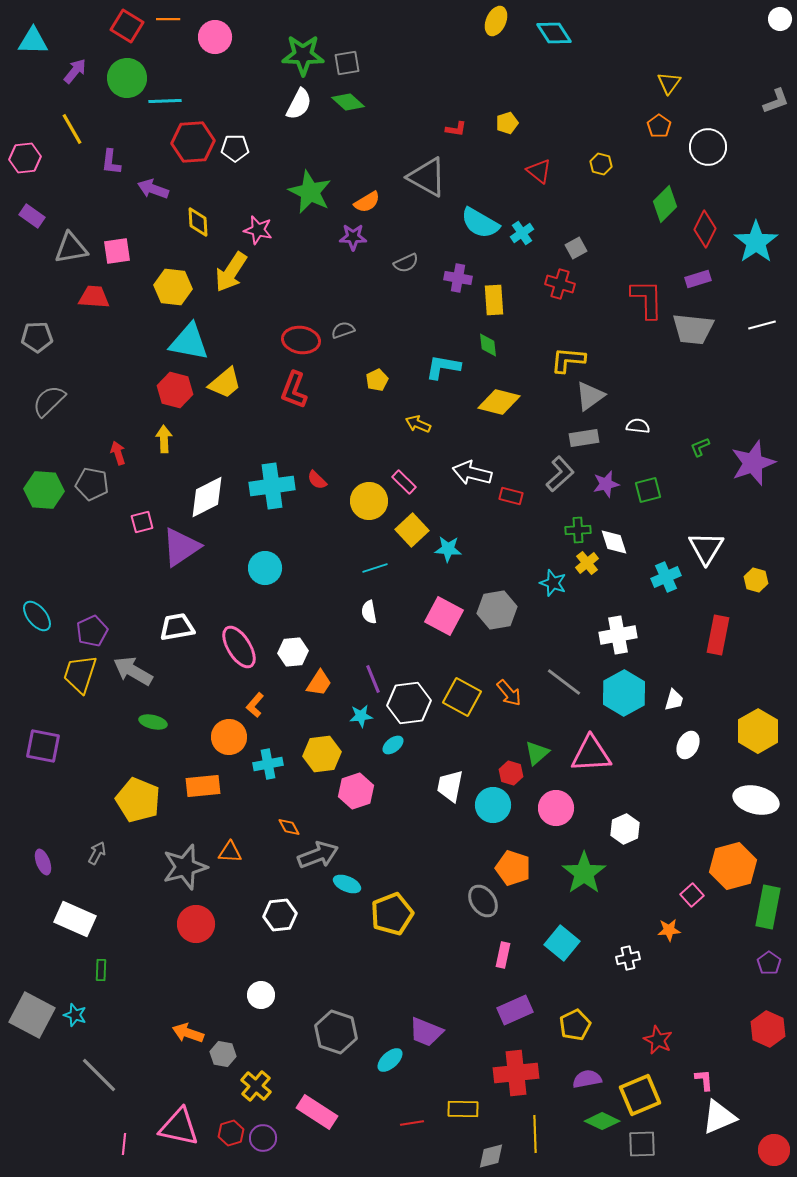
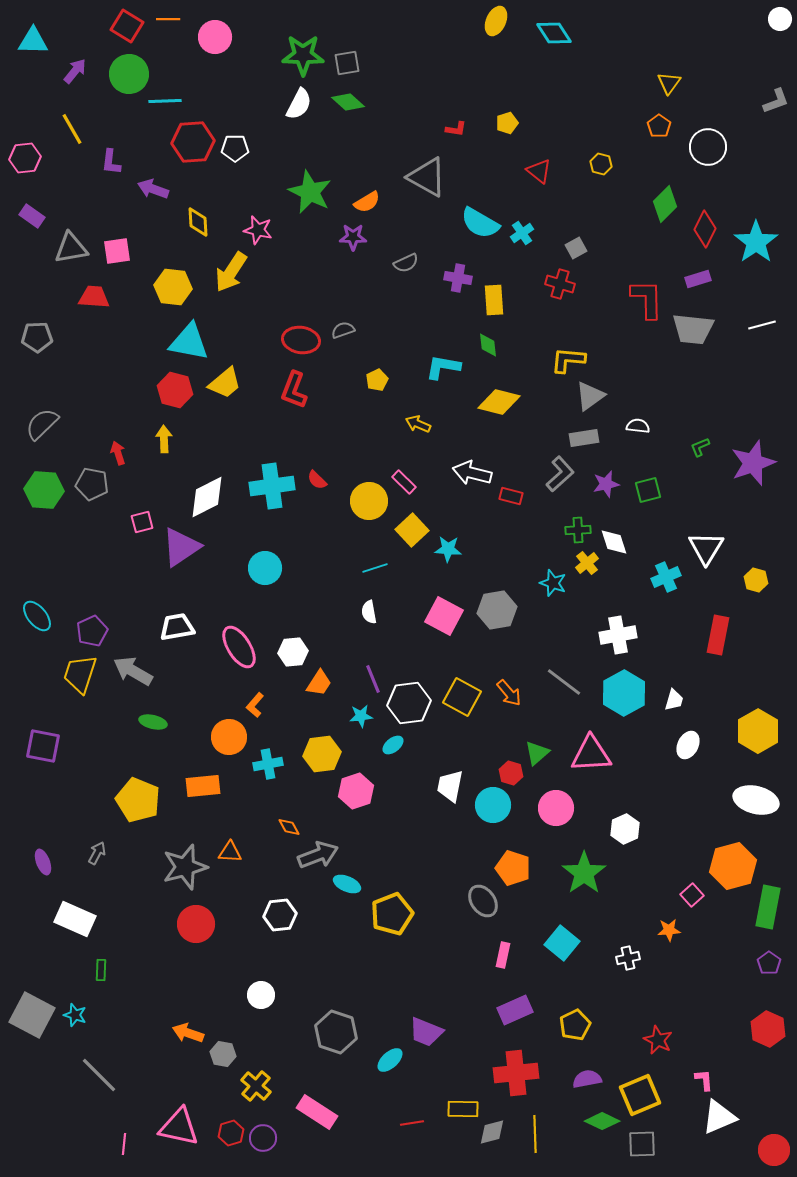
green circle at (127, 78): moved 2 px right, 4 px up
gray semicircle at (49, 401): moved 7 px left, 23 px down
gray diamond at (491, 1156): moved 1 px right, 24 px up
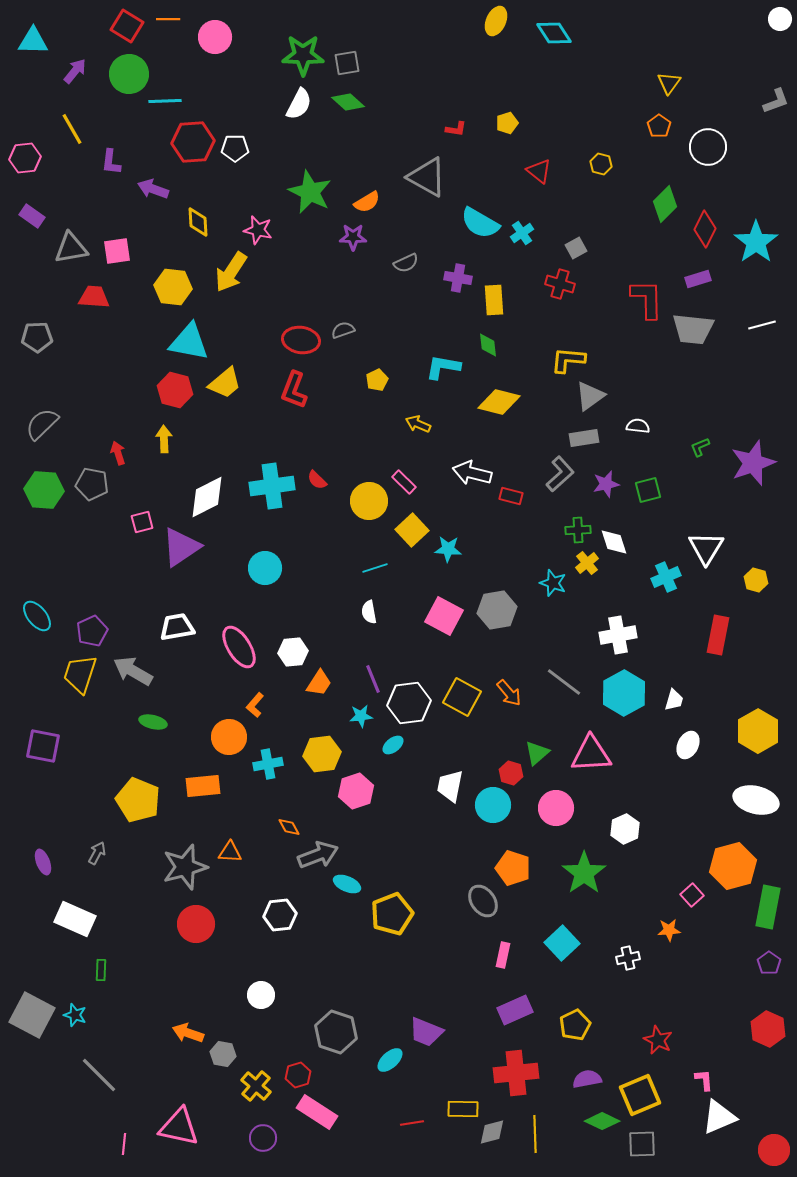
cyan square at (562, 943): rotated 8 degrees clockwise
red hexagon at (231, 1133): moved 67 px right, 58 px up
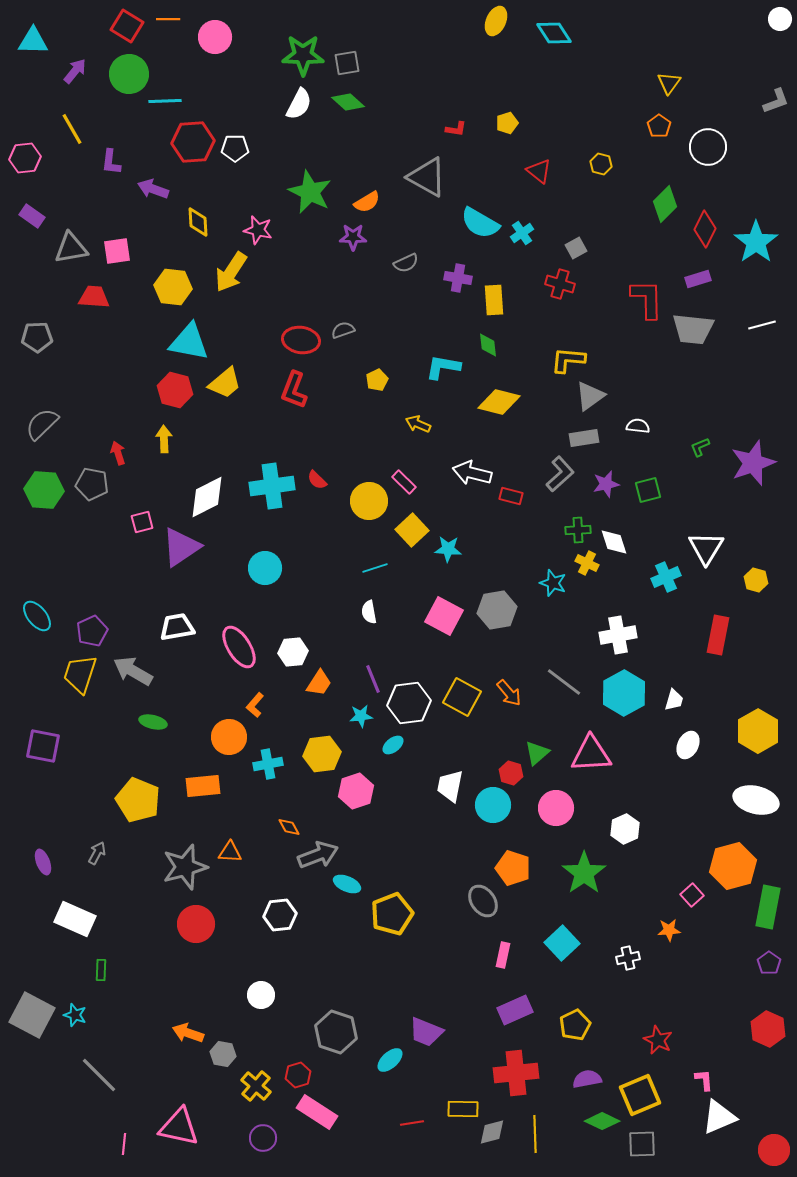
yellow cross at (587, 563): rotated 25 degrees counterclockwise
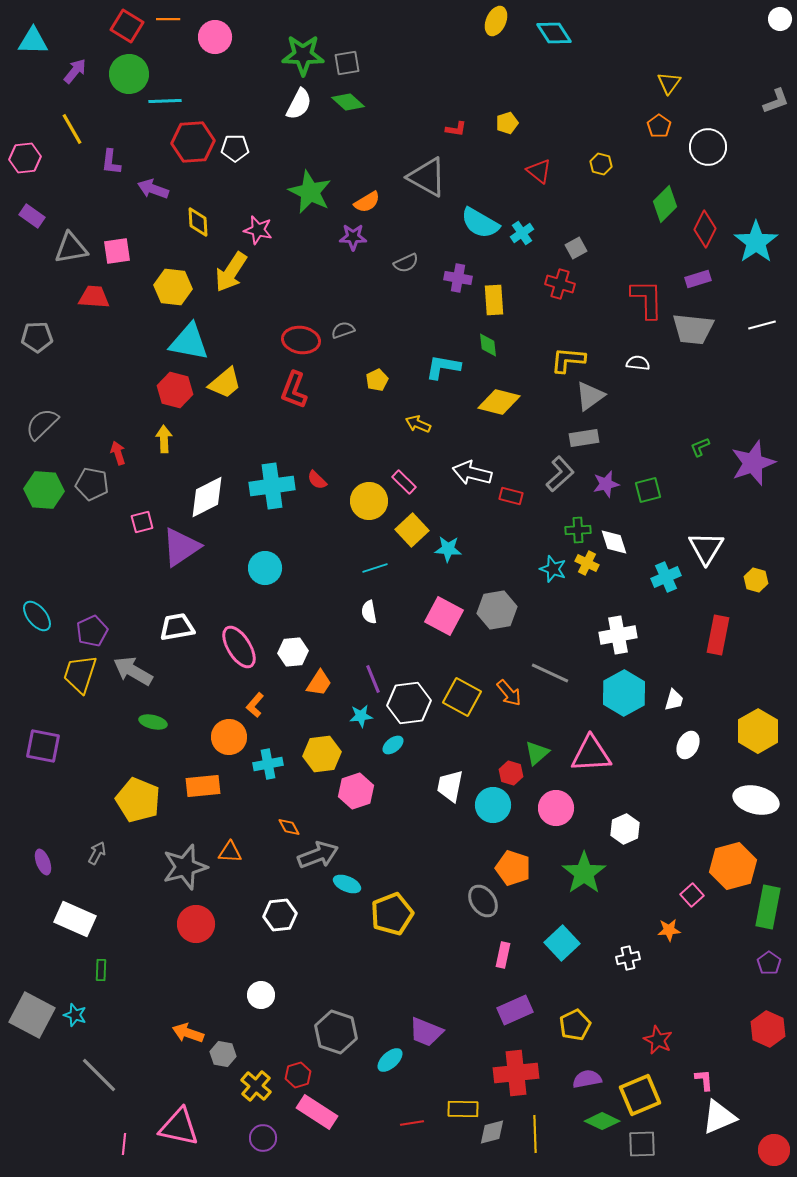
white semicircle at (638, 426): moved 63 px up
cyan star at (553, 583): moved 14 px up
gray line at (564, 682): moved 14 px left, 9 px up; rotated 12 degrees counterclockwise
